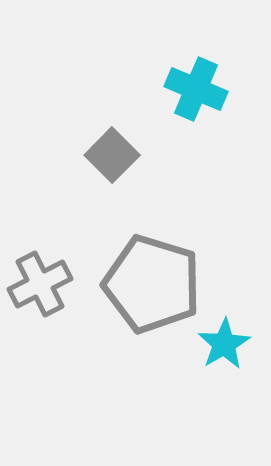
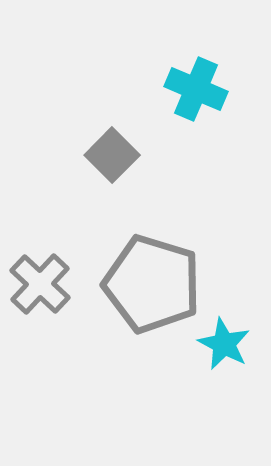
gray cross: rotated 20 degrees counterclockwise
cyan star: rotated 14 degrees counterclockwise
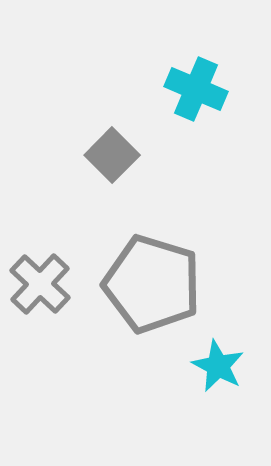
cyan star: moved 6 px left, 22 px down
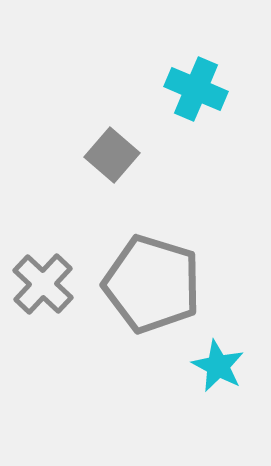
gray square: rotated 4 degrees counterclockwise
gray cross: moved 3 px right
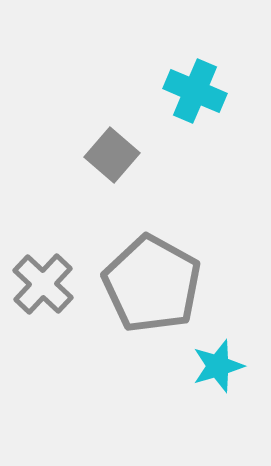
cyan cross: moved 1 px left, 2 px down
gray pentagon: rotated 12 degrees clockwise
cyan star: rotated 28 degrees clockwise
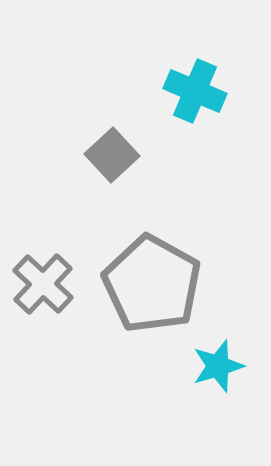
gray square: rotated 6 degrees clockwise
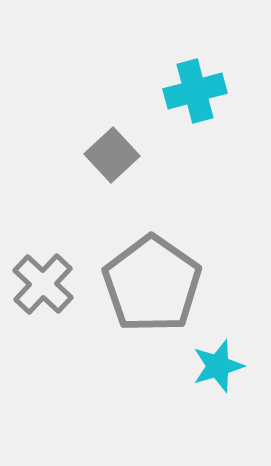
cyan cross: rotated 38 degrees counterclockwise
gray pentagon: rotated 6 degrees clockwise
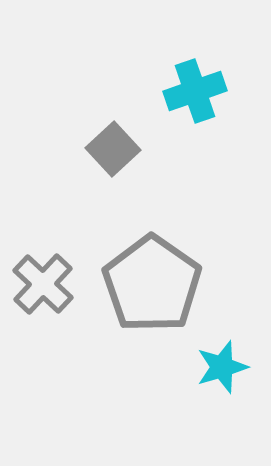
cyan cross: rotated 4 degrees counterclockwise
gray square: moved 1 px right, 6 px up
cyan star: moved 4 px right, 1 px down
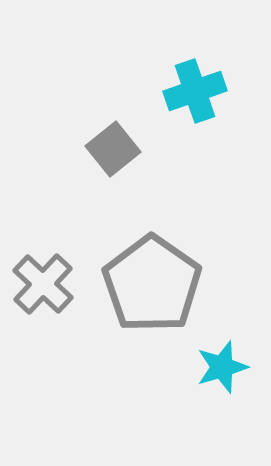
gray square: rotated 4 degrees clockwise
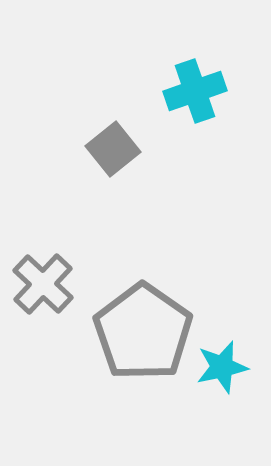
gray pentagon: moved 9 px left, 48 px down
cyan star: rotated 4 degrees clockwise
